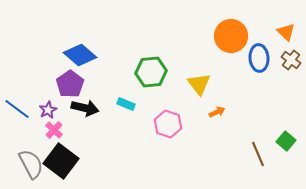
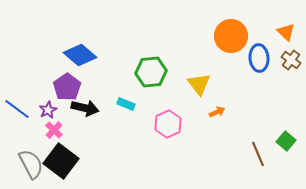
purple pentagon: moved 3 px left, 3 px down
pink hexagon: rotated 16 degrees clockwise
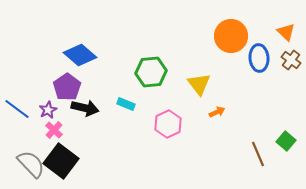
gray semicircle: rotated 16 degrees counterclockwise
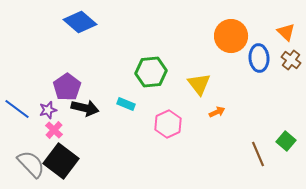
blue diamond: moved 33 px up
purple star: rotated 12 degrees clockwise
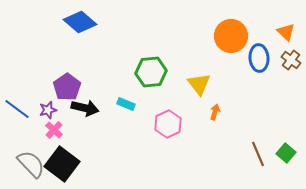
orange arrow: moved 2 px left; rotated 49 degrees counterclockwise
green square: moved 12 px down
black square: moved 1 px right, 3 px down
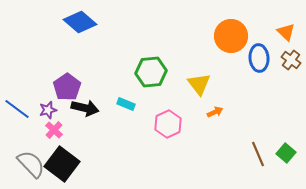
orange arrow: rotated 49 degrees clockwise
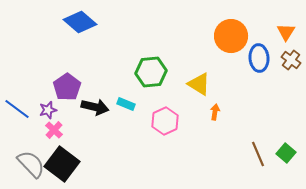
orange triangle: rotated 18 degrees clockwise
yellow triangle: rotated 20 degrees counterclockwise
black arrow: moved 10 px right, 1 px up
orange arrow: rotated 56 degrees counterclockwise
pink hexagon: moved 3 px left, 3 px up
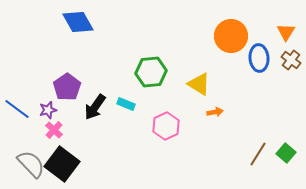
blue diamond: moved 2 px left; rotated 20 degrees clockwise
black arrow: rotated 112 degrees clockwise
orange arrow: rotated 70 degrees clockwise
pink hexagon: moved 1 px right, 5 px down
brown line: rotated 55 degrees clockwise
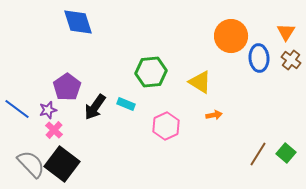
blue diamond: rotated 12 degrees clockwise
yellow triangle: moved 1 px right, 2 px up
orange arrow: moved 1 px left, 3 px down
